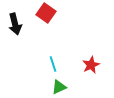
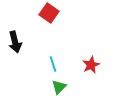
red square: moved 3 px right
black arrow: moved 18 px down
green triangle: rotated 21 degrees counterclockwise
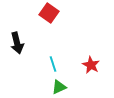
black arrow: moved 2 px right, 1 px down
red star: rotated 18 degrees counterclockwise
green triangle: rotated 21 degrees clockwise
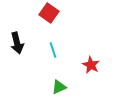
cyan line: moved 14 px up
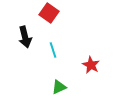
black arrow: moved 8 px right, 6 px up
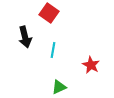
cyan line: rotated 28 degrees clockwise
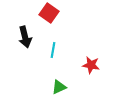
red star: rotated 18 degrees counterclockwise
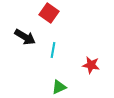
black arrow: rotated 45 degrees counterclockwise
